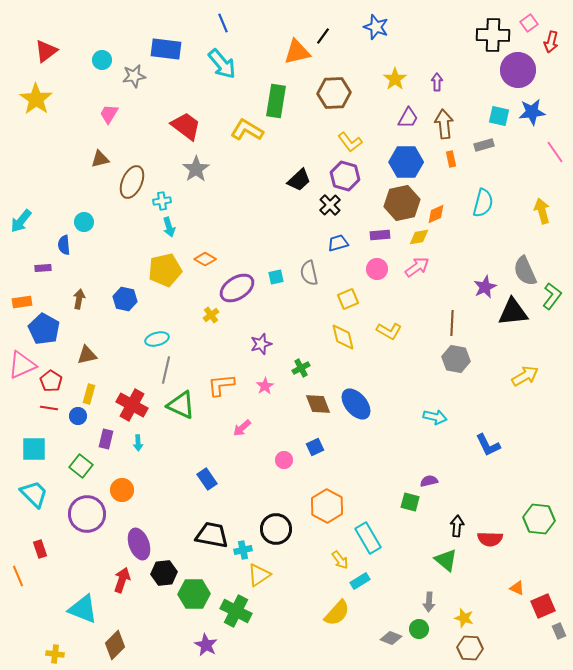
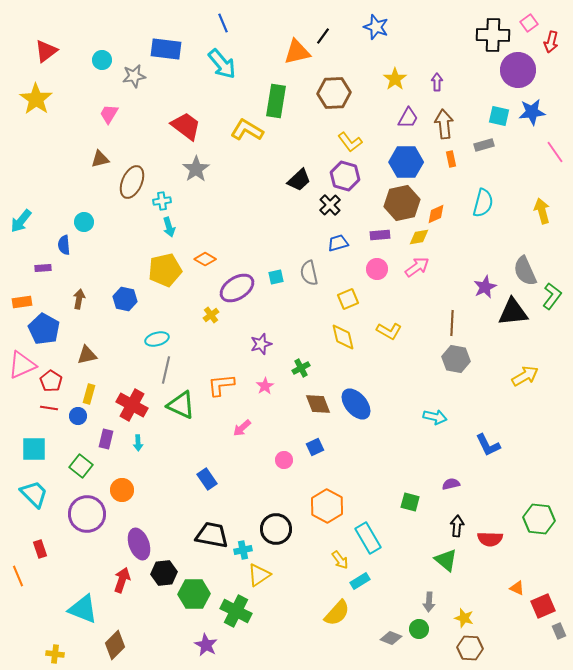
purple semicircle at (429, 481): moved 22 px right, 3 px down
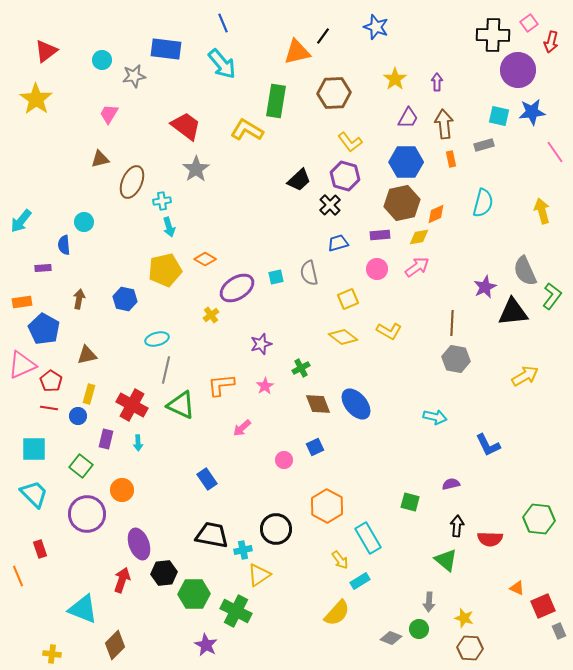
yellow diamond at (343, 337): rotated 40 degrees counterclockwise
yellow cross at (55, 654): moved 3 px left
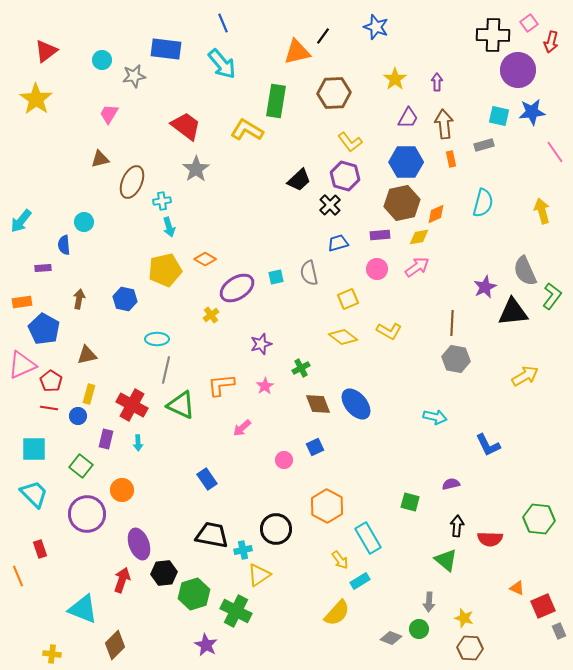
cyan ellipse at (157, 339): rotated 15 degrees clockwise
green hexagon at (194, 594): rotated 16 degrees counterclockwise
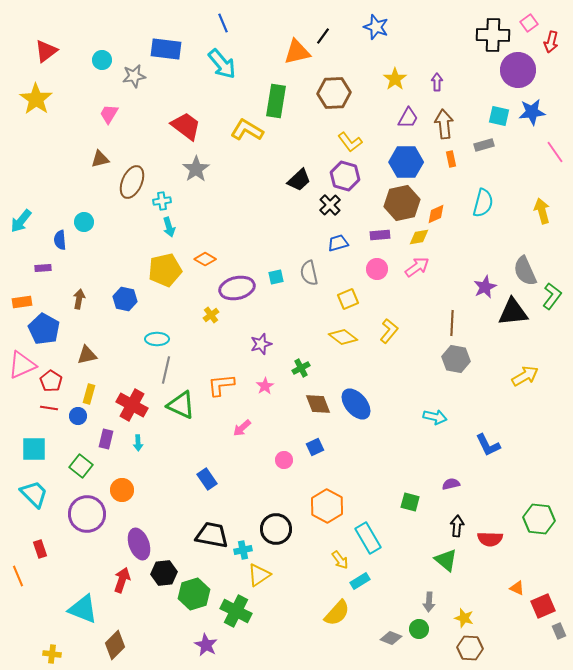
blue semicircle at (64, 245): moved 4 px left, 5 px up
purple ellipse at (237, 288): rotated 20 degrees clockwise
yellow L-shape at (389, 331): rotated 80 degrees counterclockwise
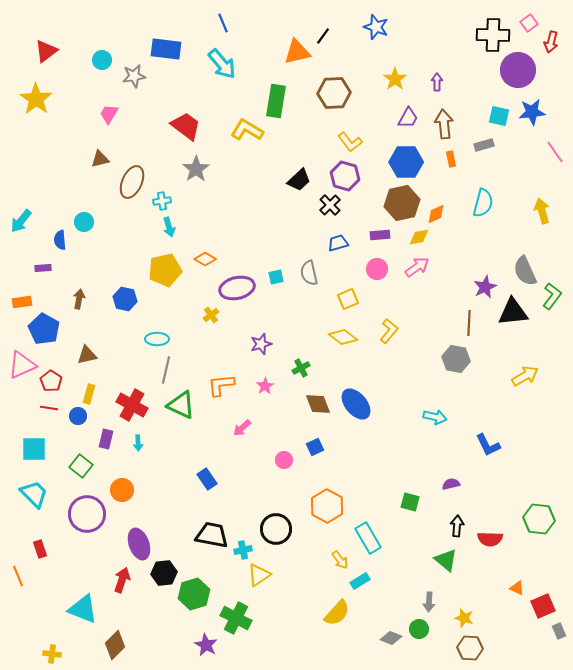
brown line at (452, 323): moved 17 px right
green cross at (236, 611): moved 7 px down
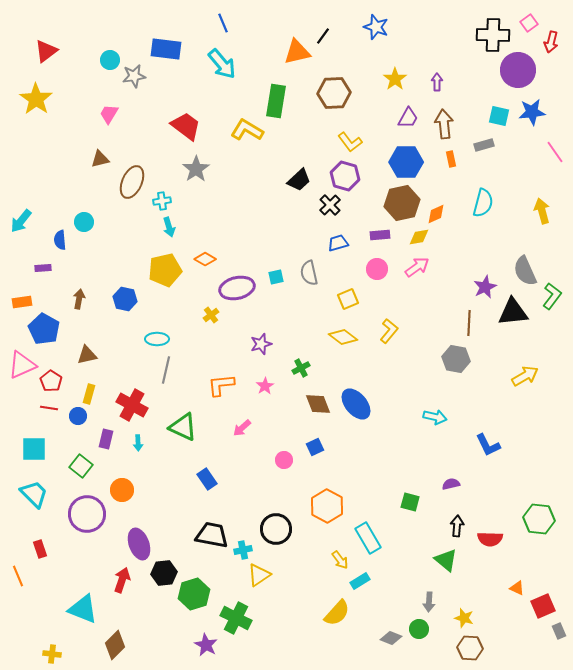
cyan circle at (102, 60): moved 8 px right
green triangle at (181, 405): moved 2 px right, 22 px down
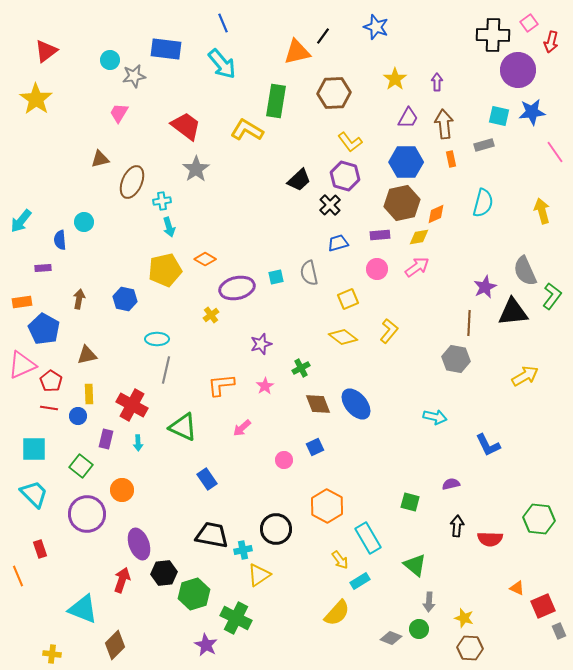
pink trapezoid at (109, 114): moved 10 px right, 1 px up
yellow rectangle at (89, 394): rotated 18 degrees counterclockwise
green triangle at (446, 560): moved 31 px left, 5 px down
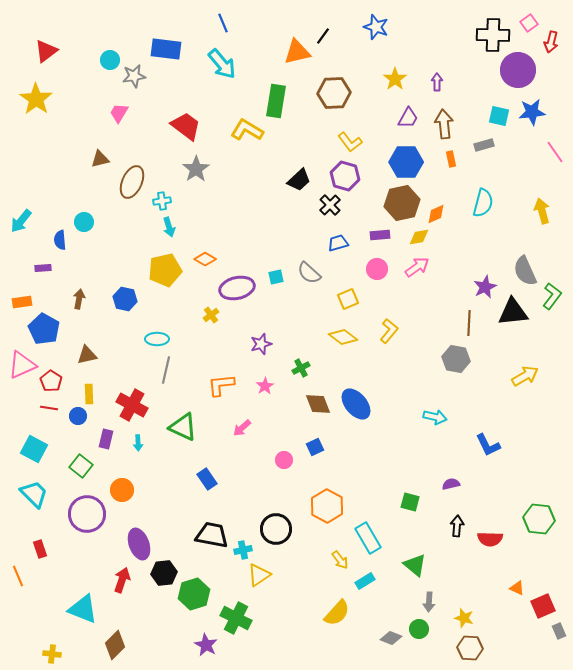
gray semicircle at (309, 273): rotated 35 degrees counterclockwise
cyan square at (34, 449): rotated 28 degrees clockwise
cyan rectangle at (360, 581): moved 5 px right
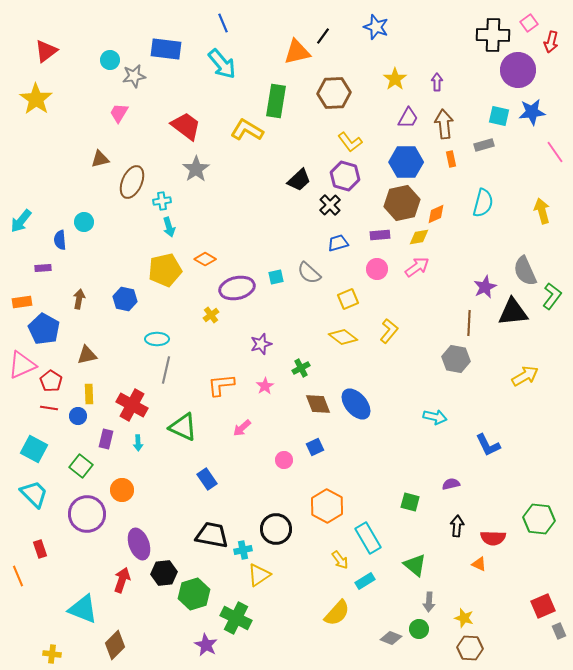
red semicircle at (490, 539): moved 3 px right, 1 px up
orange triangle at (517, 588): moved 38 px left, 24 px up
